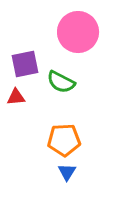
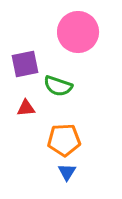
green semicircle: moved 3 px left, 4 px down; rotated 8 degrees counterclockwise
red triangle: moved 10 px right, 11 px down
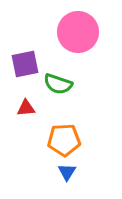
green semicircle: moved 2 px up
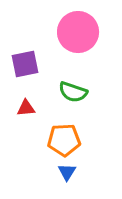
green semicircle: moved 15 px right, 8 px down
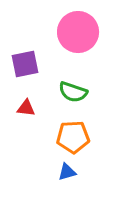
red triangle: rotated 12 degrees clockwise
orange pentagon: moved 9 px right, 3 px up
blue triangle: rotated 42 degrees clockwise
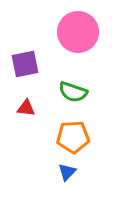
blue triangle: rotated 30 degrees counterclockwise
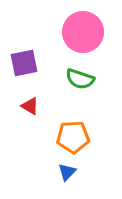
pink circle: moved 5 px right
purple square: moved 1 px left, 1 px up
green semicircle: moved 7 px right, 13 px up
red triangle: moved 4 px right, 2 px up; rotated 24 degrees clockwise
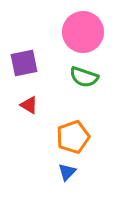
green semicircle: moved 4 px right, 2 px up
red triangle: moved 1 px left, 1 px up
orange pentagon: rotated 16 degrees counterclockwise
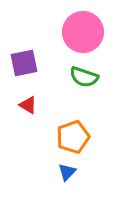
red triangle: moved 1 px left
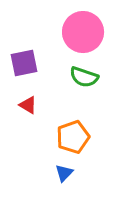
blue triangle: moved 3 px left, 1 px down
